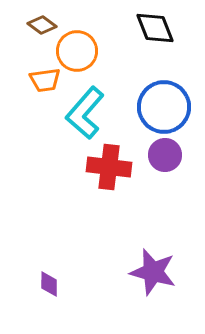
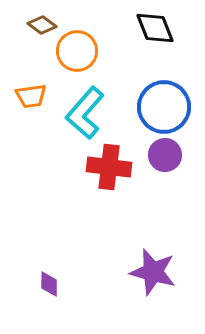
orange trapezoid: moved 14 px left, 16 px down
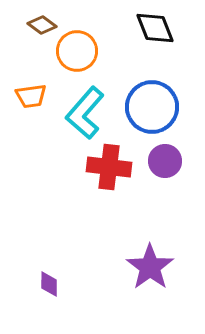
blue circle: moved 12 px left
purple circle: moved 6 px down
purple star: moved 3 px left, 5 px up; rotated 21 degrees clockwise
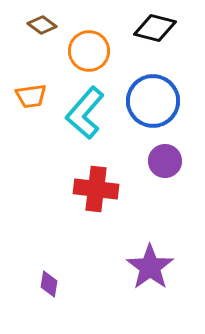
black diamond: rotated 54 degrees counterclockwise
orange circle: moved 12 px right
blue circle: moved 1 px right, 6 px up
red cross: moved 13 px left, 22 px down
purple diamond: rotated 8 degrees clockwise
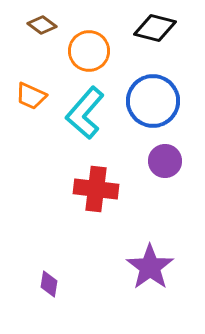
orange trapezoid: rotated 32 degrees clockwise
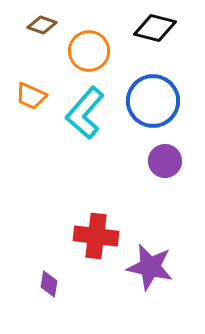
brown diamond: rotated 16 degrees counterclockwise
red cross: moved 47 px down
purple star: rotated 24 degrees counterclockwise
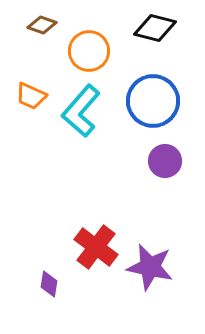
cyan L-shape: moved 4 px left, 2 px up
red cross: moved 11 px down; rotated 30 degrees clockwise
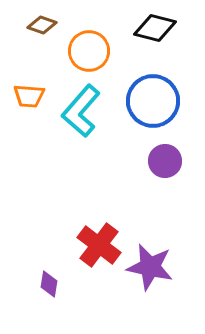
orange trapezoid: moved 2 px left; rotated 20 degrees counterclockwise
red cross: moved 3 px right, 2 px up
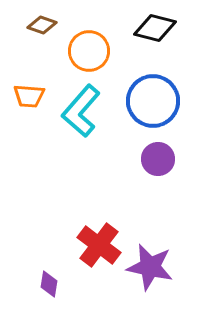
purple circle: moved 7 px left, 2 px up
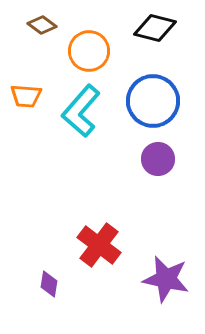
brown diamond: rotated 16 degrees clockwise
orange trapezoid: moved 3 px left
purple star: moved 16 px right, 12 px down
